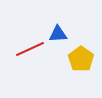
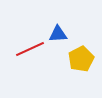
yellow pentagon: rotated 10 degrees clockwise
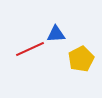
blue triangle: moved 2 px left
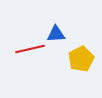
red line: rotated 12 degrees clockwise
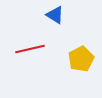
blue triangle: moved 1 px left, 19 px up; rotated 36 degrees clockwise
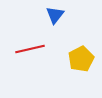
blue triangle: rotated 36 degrees clockwise
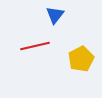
red line: moved 5 px right, 3 px up
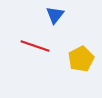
red line: rotated 32 degrees clockwise
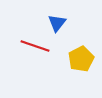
blue triangle: moved 2 px right, 8 px down
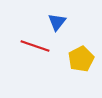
blue triangle: moved 1 px up
